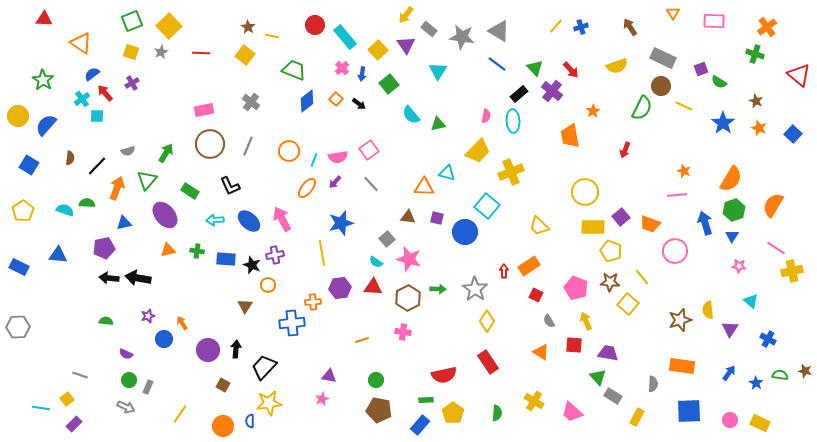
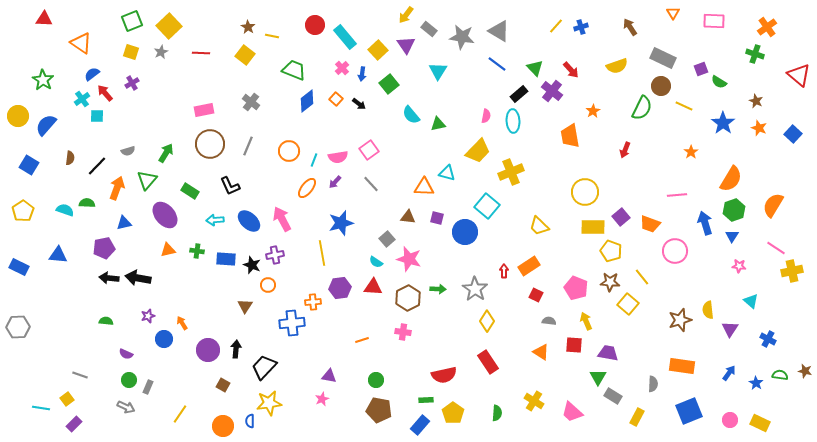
orange star at (684, 171): moved 7 px right, 19 px up; rotated 16 degrees clockwise
gray semicircle at (549, 321): rotated 128 degrees clockwise
green triangle at (598, 377): rotated 12 degrees clockwise
blue square at (689, 411): rotated 20 degrees counterclockwise
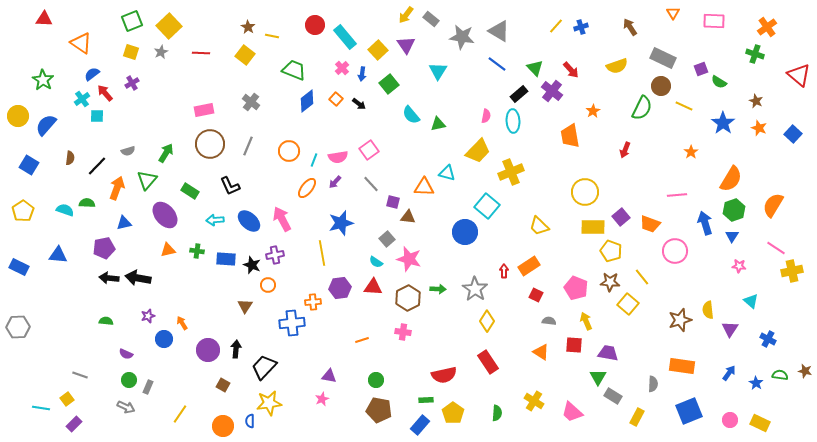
gray rectangle at (429, 29): moved 2 px right, 10 px up
purple square at (437, 218): moved 44 px left, 16 px up
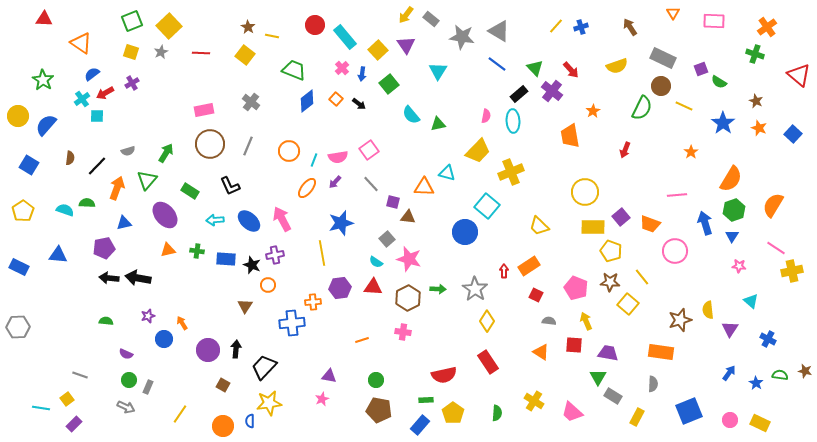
red arrow at (105, 93): rotated 78 degrees counterclockwise
orange rectangle at (682, 366): moved 21 px left, 14 px up
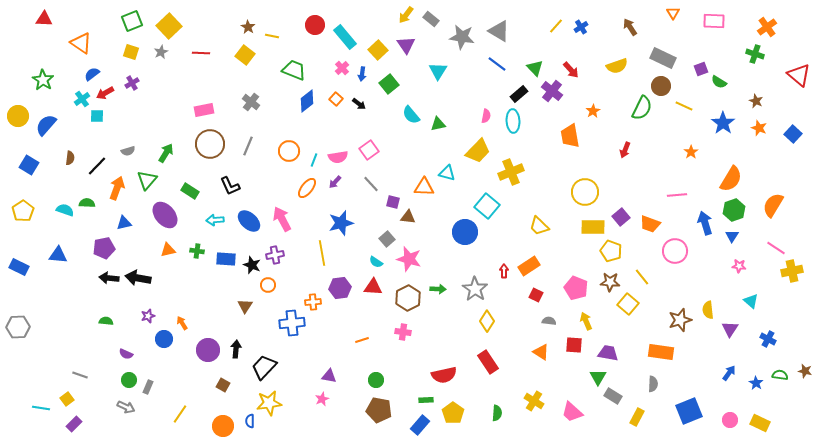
blue cross at (581, 27): rotated 16 degrees counterclockwise
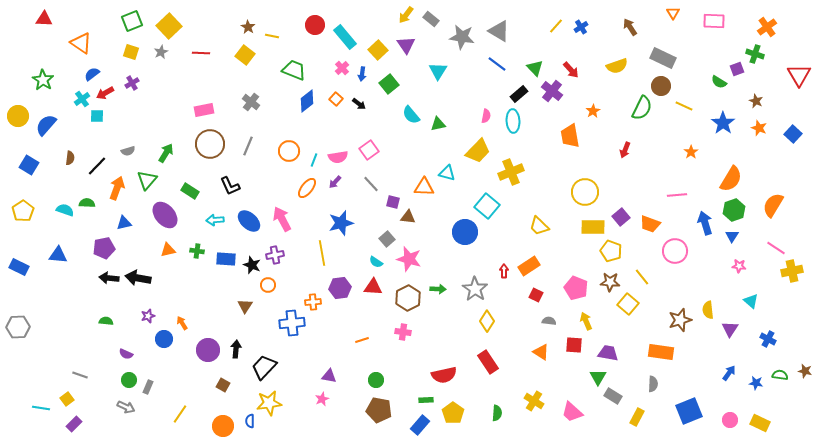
purple square at (701, 69): moved 36 px right
red triangle at (799, 75): rotated 20 degrees clockwise
blue star at (756, 383): rotated 24 degrees counterclockwise
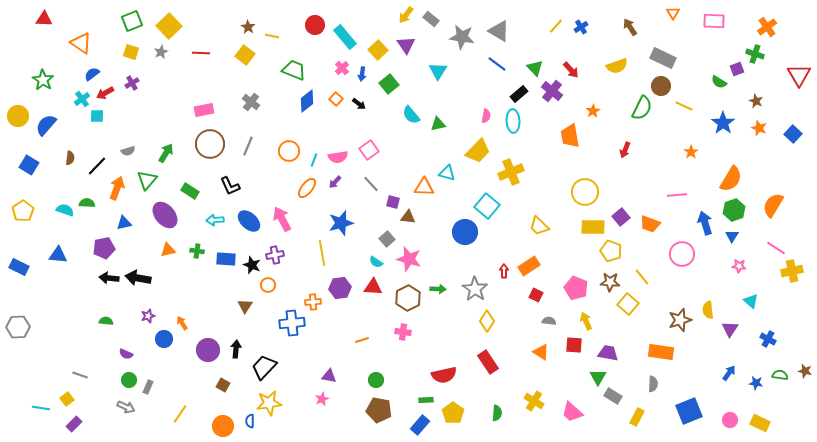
pink circle at (675, 251): moved 7 px right, 3 px down
